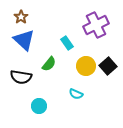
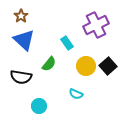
brown star: moved 1 px up
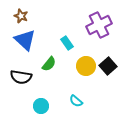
brown star: rotated 16 degrees counterclockwise
purple cross: moved 3 px right
blue triangle: moved 1 px right
cyan semicircle: moved 7 px down; rotated 16 degrees clockwise
cyan circle: moved 2 px right
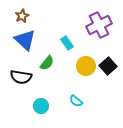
brown star: moved 1 px right; rotated 24 degrees clockwise
green semicircle: moved 2 px left, 1 px up
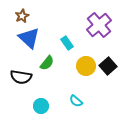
purple cross: rotated 15 degrees counterclockwise
blue triangle: moved 4 px right, 2 px up
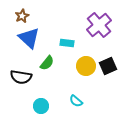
cyan rectangle: rotated 48 degrees counterclockwise
black square: rotated 18 degrees clockwise
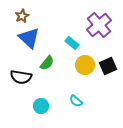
cyan rectangle: moved 5 px right; rotated 32 degrees clockwise
yellow circle: moved 1 px left, 1 px up
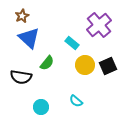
cyan circle: moved 1 px down
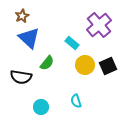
cyan semicircle: rotated 32 degrees clockwise
